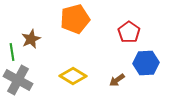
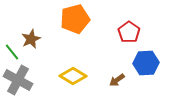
green line: rotated 30 degrees counterclockwise
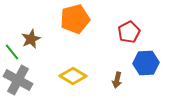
red pentagon: rotated 10 degrees clockwise
brown arrow: rotated 42 degrees counterclockwise
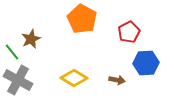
orange pentagon: moved 7 px right; rotated 28 degrees counterclockwise
yellow diamond: moved 1 px right, 2 px down
brown arrow: rotated 91 degrees counterclockwise
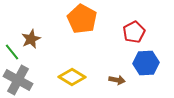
red pentagon: moved 5 px right
yellow diamond: moved 2 px left, 1 px up
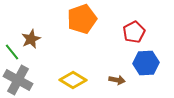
orange pentagon: rotated 24 degrees clockwise
yellow diamond: moved 1 px right, 3 px down
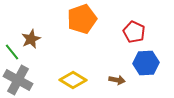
red pentagon: rotated 20 degrees counterclockwise
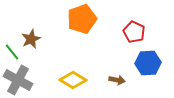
blue hexagon: moved 2 px right
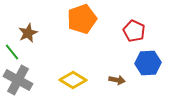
red pentagon: moved 1 px up
brown star: moved 3 px left, 6 px up
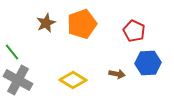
orange pentagon: moved 5 px down
brown star: moved 18 px right, 10 px up
brown arrow: moved 6 px up
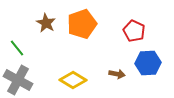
brown star: rotated 18 degrees counterclockwise
green line: moved 5 px right, 4 px up
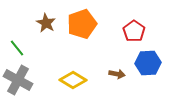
red pentagon: rotated 10 degrees clockwise
